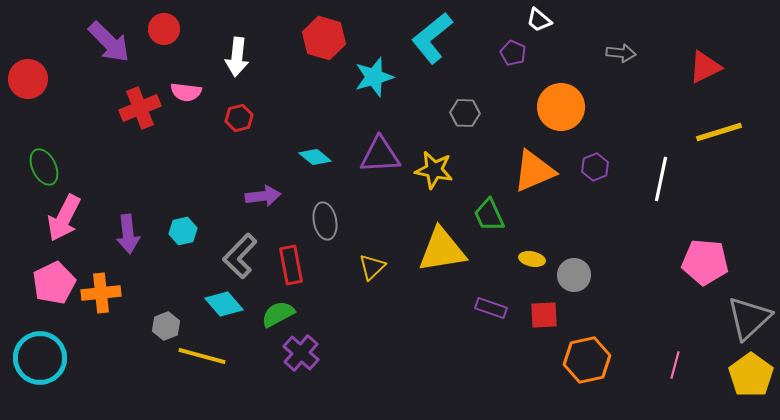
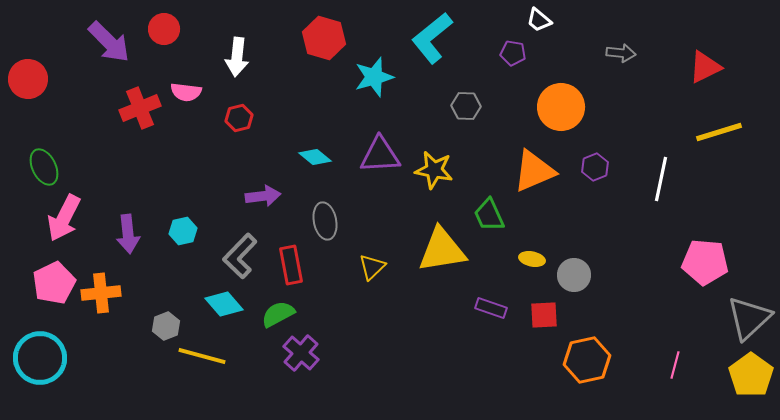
purple pentagon at (513, 53): rotated 15 degrees counterclockwise
gray hexagon at (465, 113): moved 1 px right, 7 px up
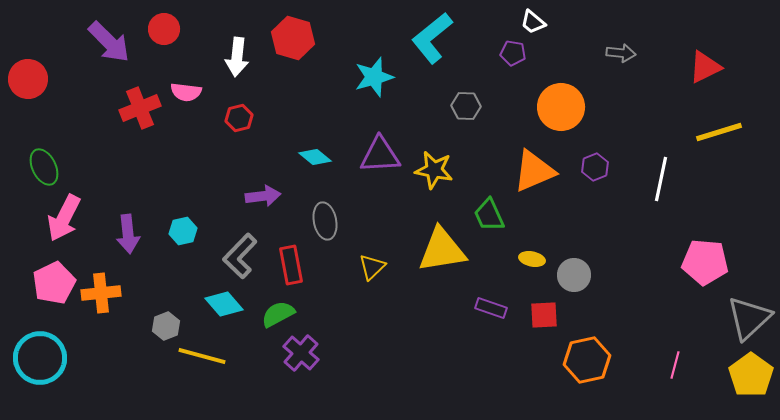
white trapezoid at (539, 20): moved 6 px left, 2 px down
red hexagon at (324, 38): moved 31 px left
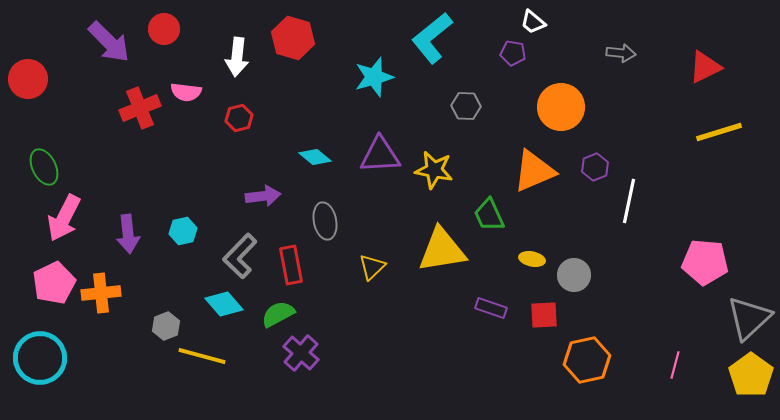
white line at (661, 179): moved 32 px left, 22 px down
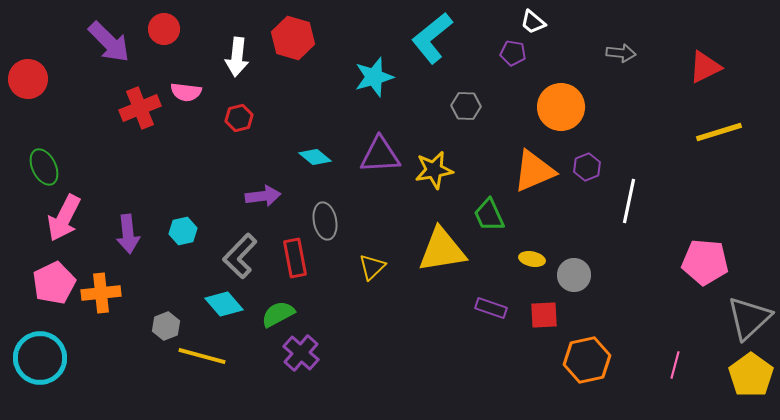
purple hexagon at (595, 167): moved 8 px left
yellow star at (434, 170): rotated 21 degrees counterclockwise
red rectangle at (291, 265): moved 4 px right, 7 px up
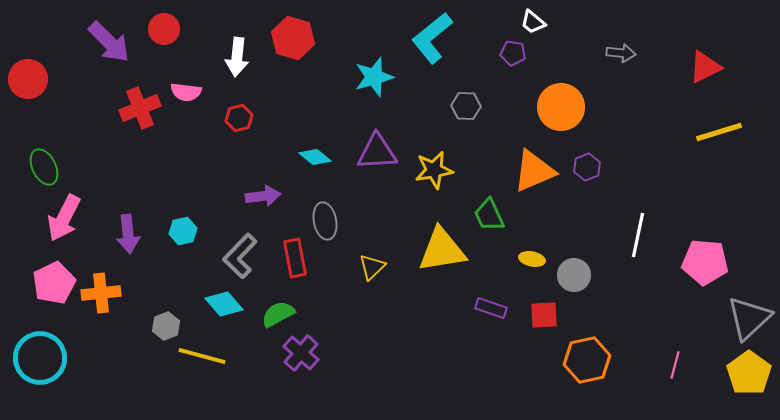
purple triangle at (380, 155): moved 3 px left, 3 px up
white line at (629, 201): moved 9 px right, 34 px down
yellow pentagon at (751, 375): moved 2 px left, 2 px up
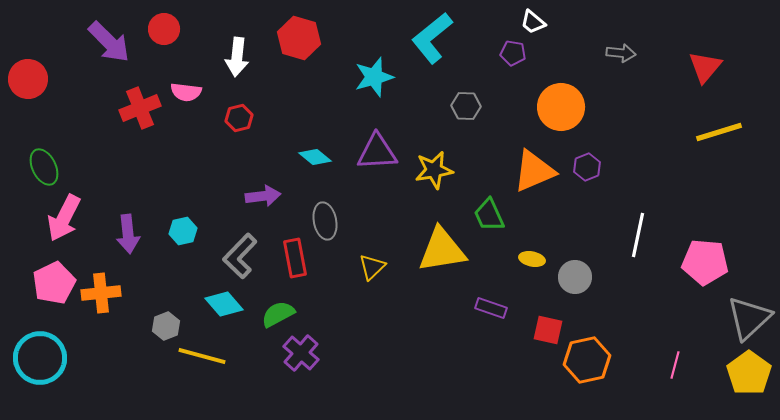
red hexagon at (293, 38): moved 6 px right
red triangle at (705, 67): rotated 24 degrees counterclockwise
gray circle at (574, 275): moved 1 px right, 2 px down
red square at (544, 315): moved 4 px right, 15 px down; rotated 16 degrees clockwise
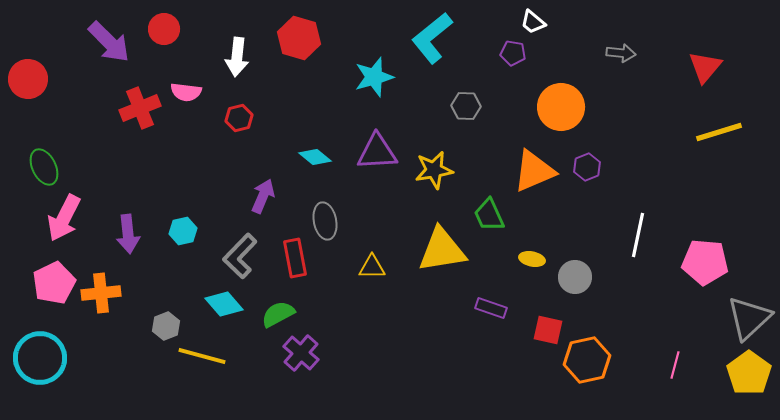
purple arrow at (263, 196): rotated 60 degrees counterclockwise
yellow triangle at (372, 267): rotated 44 degrees clockwise
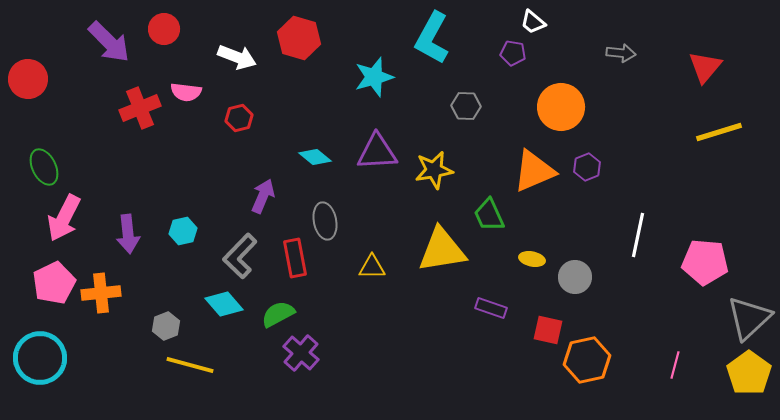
cyan L-shape at (432, 38): rotated 22 degrees counterclockwise
white arrow at (237, 57): rotated 75 degrees counterclockwise
yellow line at (202, 356): moved 12 px left, 9 px down
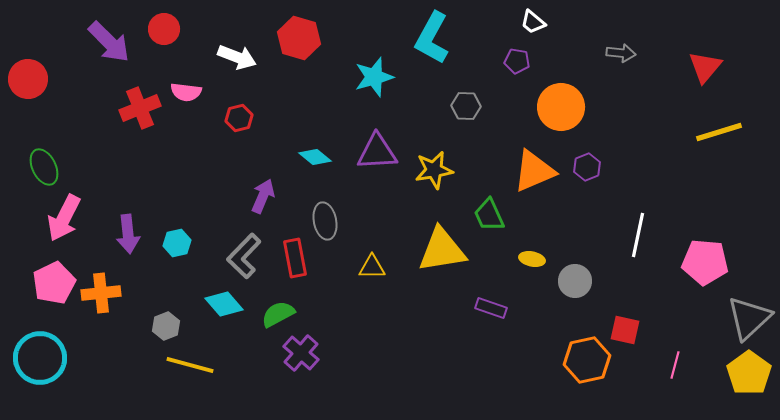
purple pentagon at (513, 53): moved 4 px right, 8 px down
cyan hexagon at (183, 231): moved 6 px left, 12 px down
gray L-shape at (240, 256): moved 4 px right
gray circle at (575, 277): moved 4 px down
red square at (548, 330): moved 77 px right
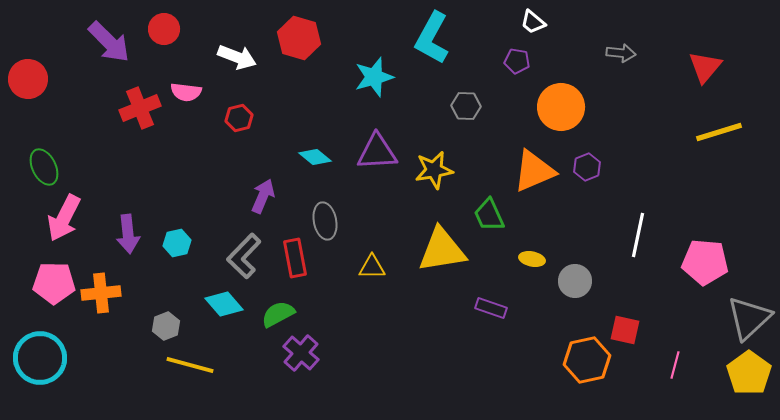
pink pentagon at (54, 283): rotated 27 degrees clockwise
